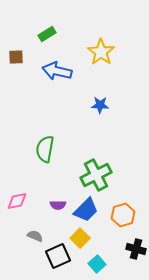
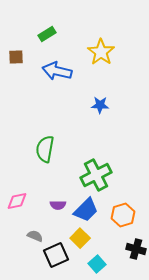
black square: moved 2 px left, 1 px up
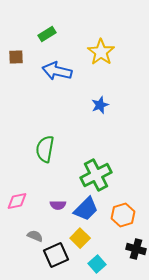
blue star: rotated 24 degrees counterclockwise
blue trapezoid: moved 1 px up
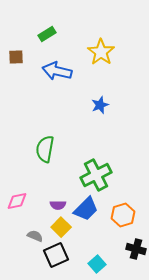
yellow square: moved 19 px left, 11 px up
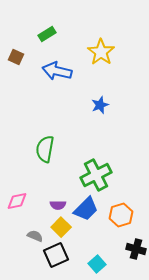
brown square: rotated 28 degrees clockwise
orange hexagon: moved 2 px left
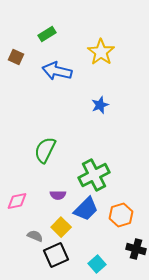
green semicircle: moved 1 px down; rotated 16 degrees clockwise
green cross: moved 2 px left
purple semicircle: moved 10 px up
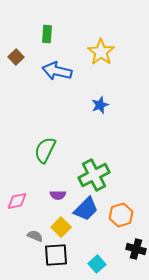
green rectangle: rotated 54 degrees counterclockwise
brown square: rotated 21 degrees clockwise
black square: rotated 20 degrees clockwise
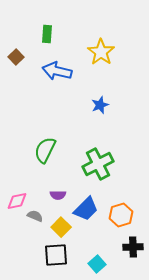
green cross: moved 4 px right, 11 px up
gray semicircle: moved 20 px up
black cross: moved 3 px left, 2 px up; rotated 18 degrees counterclockwise
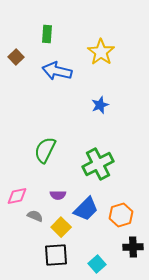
pink diamond: moved 5 px up
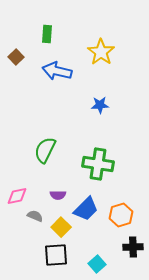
blue star: rotated 18 degrees clockwise
green cross: rotated 36 degrees clockwise
